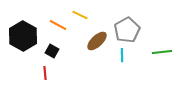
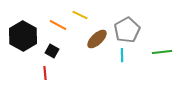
brown ellipse: moved 2 px up
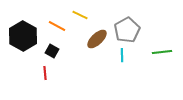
orange line: moved 1 px left, 1 px down
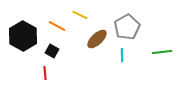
gray pentagon: moved 3 px up
